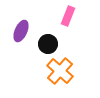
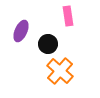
pink rectangle: rotated 30 degrees counterclockwise
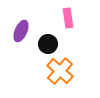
pink rectangle: moved 2 px down
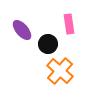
pink rectangle: moved 1 px right, 6 px down
purple ellipse: moved 1 px right, 1 px up; rotated 65 degrees counterclockwise
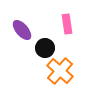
pink rectangle: moved 2 px left
black circle: moved 3 px left, 4 px down
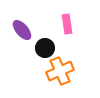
orange cross: rotated 24 degrees clockwise
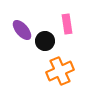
black circle: moved 7 px up
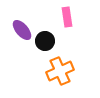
pink rectangle: moved 7 px up
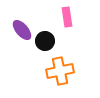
orange cross: rotated 12 degrees clockwise
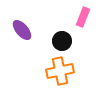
pink rectangle: moved 16 px right; rotated 30 degrees clockwise
black circle: moved 17 px right
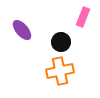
black circle: moved 1 px left, 1 px down
